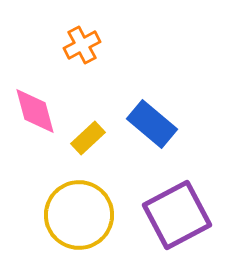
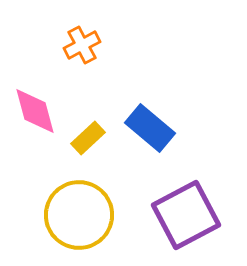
blue rectangle: moved 2 px left, 4 px down
purple square: moved 9 px right
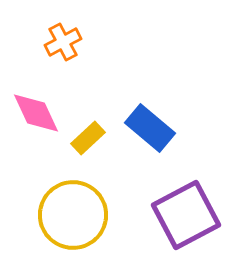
orange cross: moved 19 px left, 3 px up
pink diamond: moved 1 px right, 2 px down; rotated 10 degrees counterclockwise
yellow circle: moved 6 px left
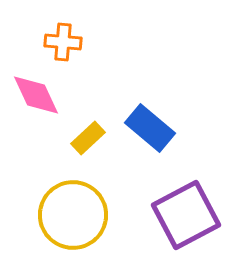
orange cross: rotated 33 degrees clockwise
pink diamond: moved 18 px up
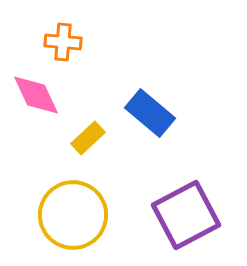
blue rectangle: moved 15 px up
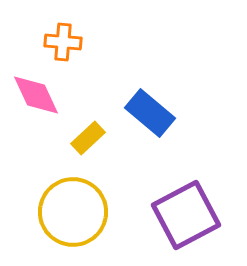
yellow circle: moved 3 px up
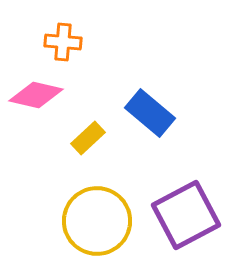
pink diamond: rotated 52 degrees counterclockwise
yellow circle: moved 24 px right, 9 px down
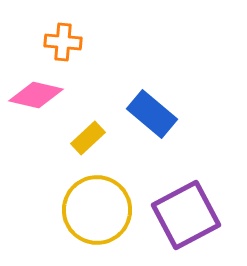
blue rectangle: moved 2 px right, 1 px down
yellow circle: moved 11 px up
